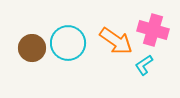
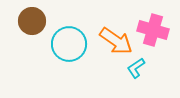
cyan circle: moved 1 px right, 1 px down
brown circle: moved 27 px up
cyan L-shape: moved 8 px left, 3 px down
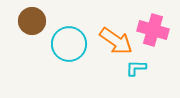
cyan L-shape: rotated 35 degrees clockwise
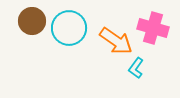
pink cross: moved 2 px up
cyan circle: moved 16 px up
cyan L-shape: rotated 55 degrees counterclockwise
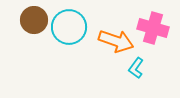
brown circle: moved 2 px right, 1 px up
cyan circle: moved 1 px up
orange arrow: rotated 16 degrees counterclockwise
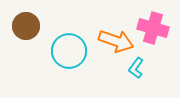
brown circle: moved 8 px left, 6 px down
cyan circle: moved 24 px down
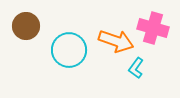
cyan circle: moved 1 px up
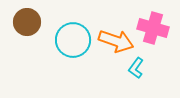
brown circle: moved 1 px right, 4 px up
cyan circle: moved 4 px right, 10 px up
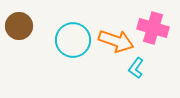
brown circle: moved 8 px left, 4 px down
